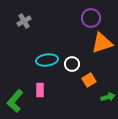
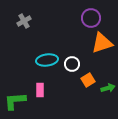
orange square: moved 1 px left
green arrow: moved 9 px up
green L-shape: rotated 45 degrees clockwise
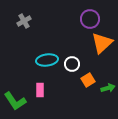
purple circle: moved 1 px left, 1 px down
orange triangle: rotated 25 degrees counterclockwise
green L-shape: rotated 120 degrees counterclockwise
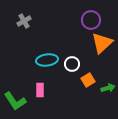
purple circle: moved 1 px right, 1 px down
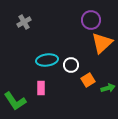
gray cross: moved 1 px down
white circle: moved 1 px left, 1 px down
pink rectangle: moved 1 px right, 2 px up
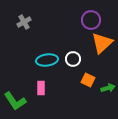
white circle: moved 2 px right, 6 px up
orange square: rotated 32 degrees counterclockwise
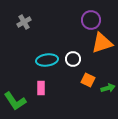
orange triangle: rotated 25 degrees clockwise
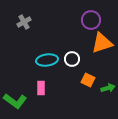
white circle: moved 1 px left
green L-shape: rotated 20 degrees counterclockwise
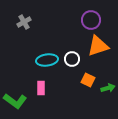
orange triangle: moved 4 px left, 3 px down
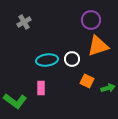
orange square: moved 1 px left, 1 px down
